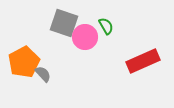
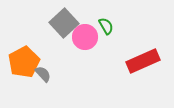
gray square: rotated 28 degrees clockwise
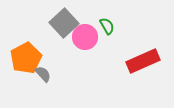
green semicircle: moved 1 px right
orange pentagon: moved 2 px right, 4 px up
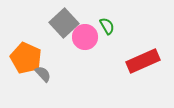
orange pentagon: rotated 20 degrees counterclockwise
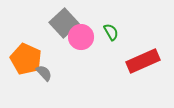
green semicircle: moved 4 px right, 6 px down
pink circle: moved 4 px left
orange pentagon: moved 1 px down
gray semicircle: moved 1 px right, 1 px up
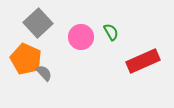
gray square: moved 26 px left
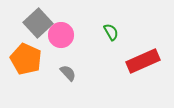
pink circle: moved 20 px left, 2 px up
gray semicircle: moved 24 px right
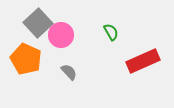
gray semicircle: moved 1 px right, 1 px up
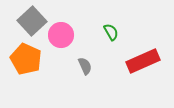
gray square: moved 6 px left, 2 px up
gray semicircle: moved 16 px right, 6 px up; rotated 18 degrees clockwise
